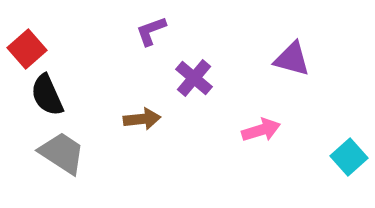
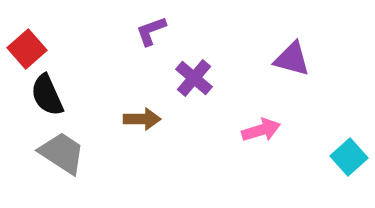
brown arrow: rotated 6 degrees clockwise
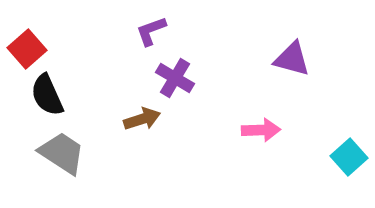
purple cross: moved 19 px left; rotated 9 degrees counterclockwise
brown arrow: rotated 18 degrees counterclockwise
pink arrow: rotated 15 degrees clockwise
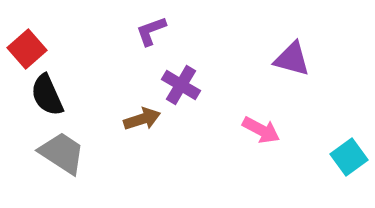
purple cross: moved 6 px right, 7 px down
pink arrow: rotated 30 degrees clockwise
cyan square: rotated 6 degrees clockwise
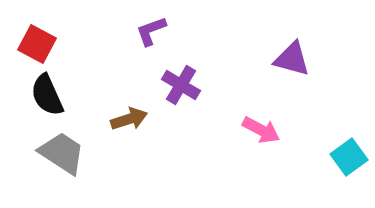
red square: moved 10 px right, 5 px up; rotated 21 degrees counterclockwise
brown arrow: moved 13 px left
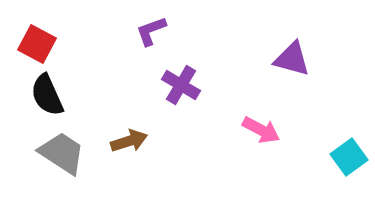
brown arrow: moved 22 px down
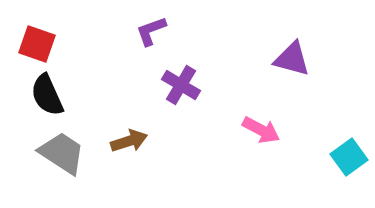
red square: rotated 9 degrees counterclockwise
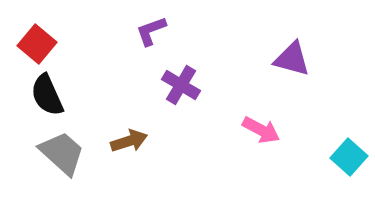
red square: rotated 21 degrees clockwise
gray trapezoid: rotated 9 degrees clockwise
cyan square: rotated 12 degrees counterclockwise
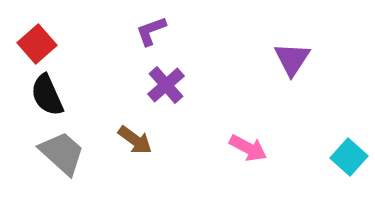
red square: rotated 9 degrees clockwise
purple triangle: rotated 48 degrees clockwise
purple cross: moved 15 px left; rotated 18 degrees clockwise
pink arrow: moved 13 px left, 18 px down
brown arrow: moved 6 px right, 1 px up; rotated 54 degrees clockwise
